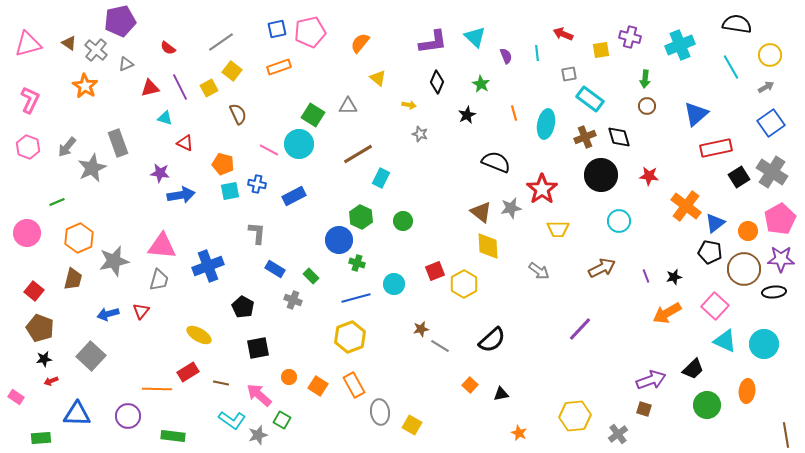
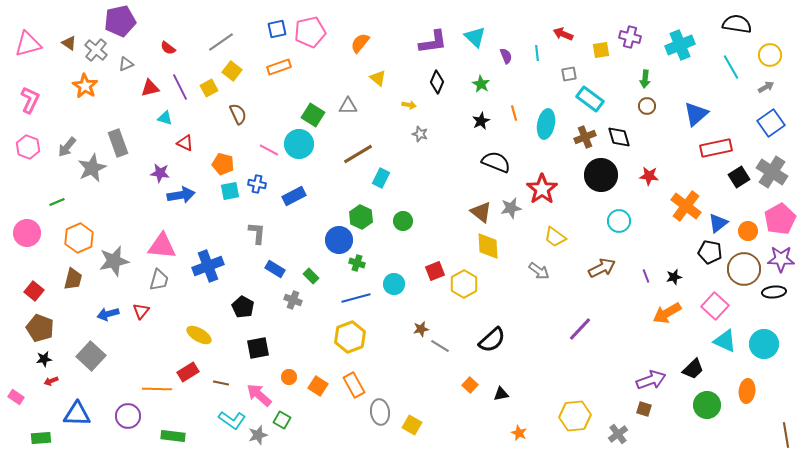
black star at (467, 115): moved 14 px right, 6 px down
blue triangle at (715, 223): moved 3 px right
yellow trapezoid at (558, 229): moved 3 px left, 8 px down; rotated 35 degrees clockwise
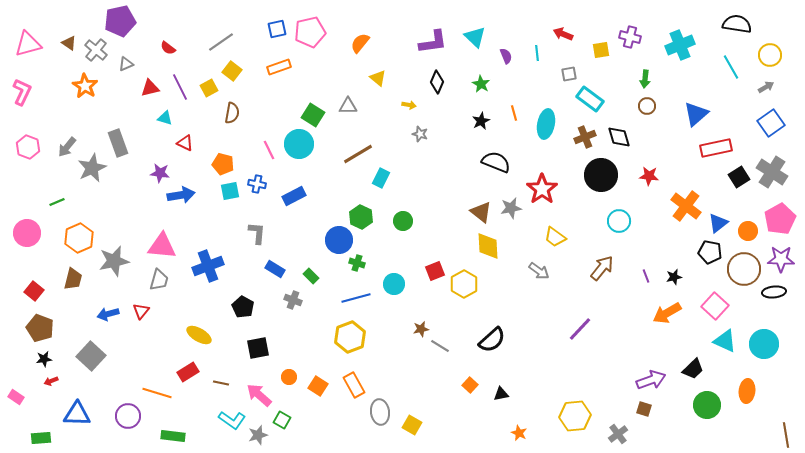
pink L-shape at (30, 100): moved 8 px left, 8 px up
brown semicircle at (238, 114): moved 6 px left, 1 px up; rotated 35 degrees clockwise
pink line at (269, 150): rotated 36 degrees clockwise
brown arrow at (602, 268): rotated 24 degrees counterclockwise
orange line at (157, 389): moved 4 px down; rotated 16 degrees clockwise
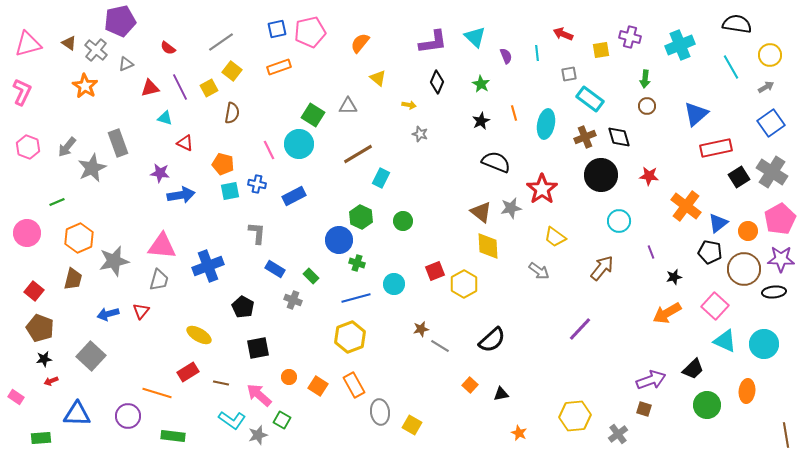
purple line at (646, 276): moved 5 px right, 24 px up
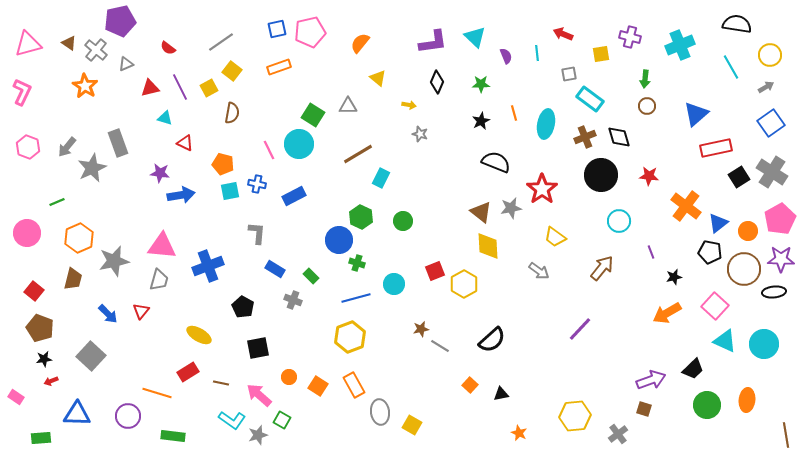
yellow square at (601, 50): moved 4 px down
green star at (481, 84): rotated 30 degrees counterclockwise
blue arrow at (108, 314): rotated 120 degrees counterclockwise
orange ellipse at (747, 391): moved 9 px down
